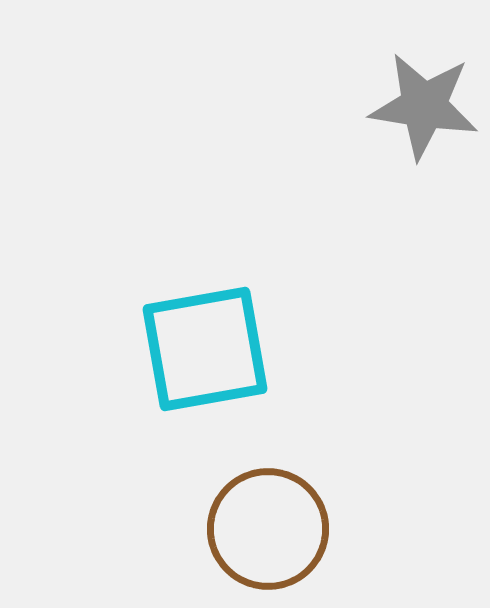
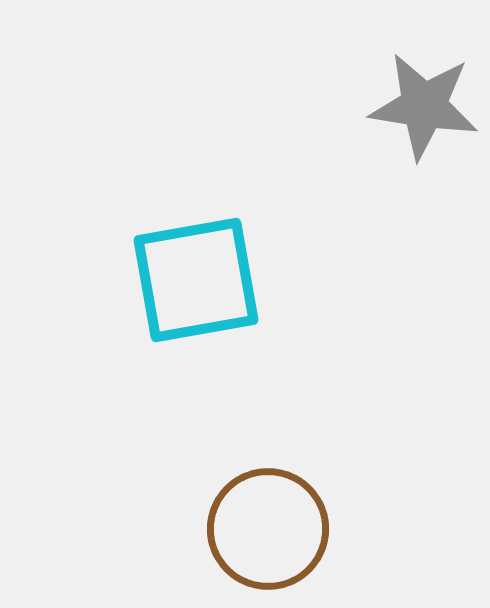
cyan square: moved 9 px left, 69 px up
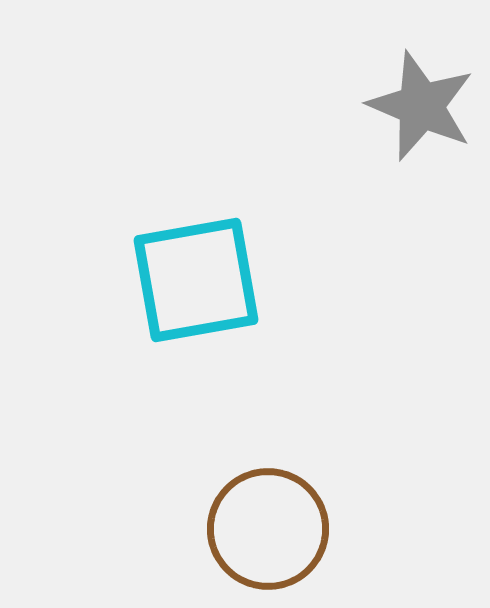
gray star: moved 3 px left; rotated 14 degrees clockwise
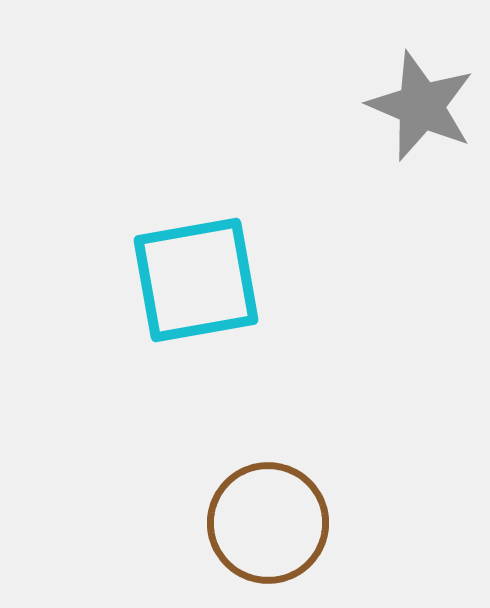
brown circle: moved 6 px up
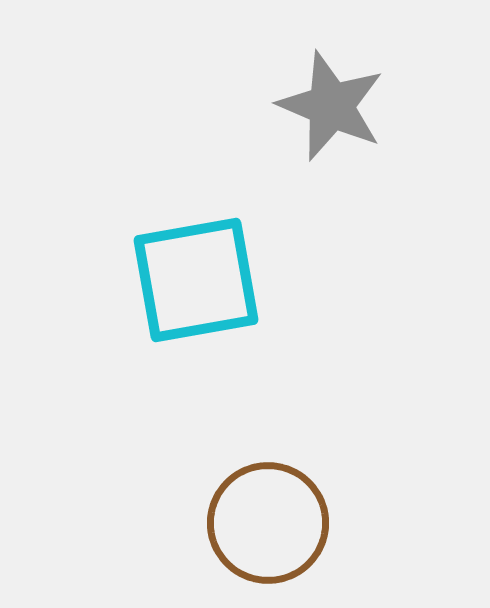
gray star: moved 90 px left
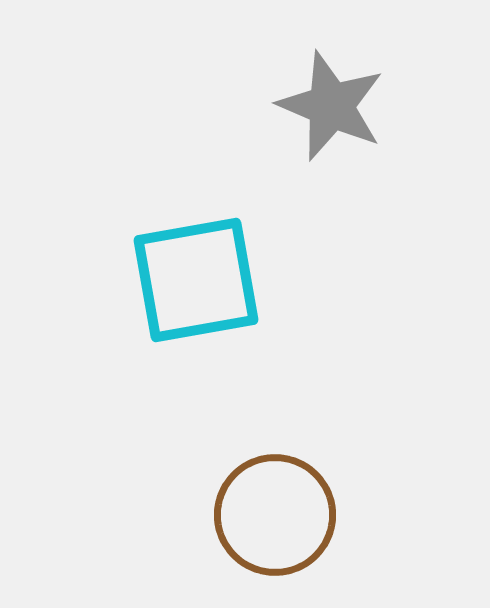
brown circle: moved 7 px right, 8 px up
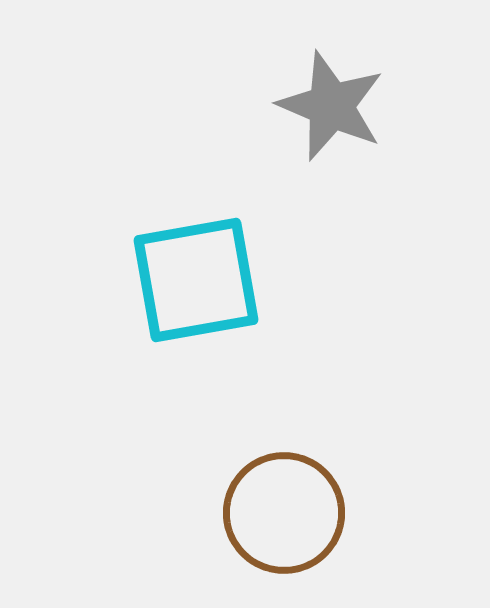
brown circle: moved 9 px right, 2 px up
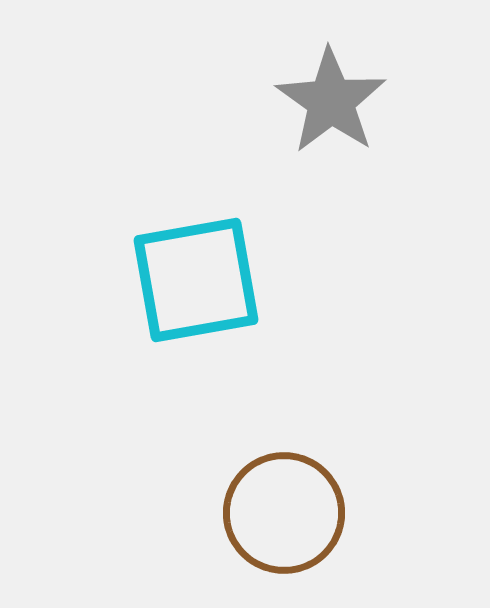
gray star: moved 5 px up; rotated 12 degrees clockwise
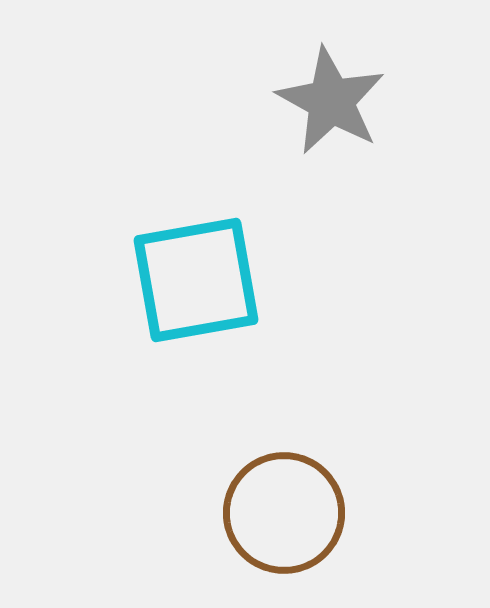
gray star: rotated 6 degrees counterclockwise
